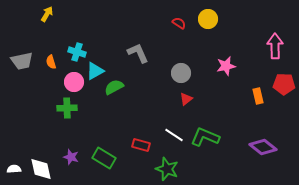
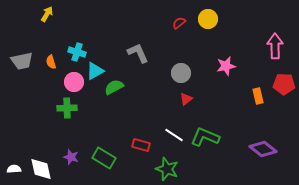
red semicircle: rotated 72 degrees counterclockwise
purple diamond: moved 2 px down
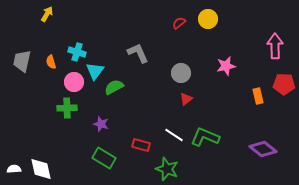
gray trapezoid: rotated 115 degrees clockwise
cyan triangle: rotated 24 degrees counterclockwise
purple star: moved 30 px right, 33 px up
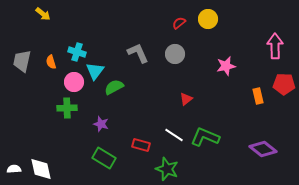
yellow arrow: moved 4 px left; rotated 98 degrees clockwise
gray circle: moved 6 px left, 19 px up
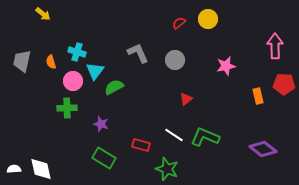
gray circle: moved 6 px down
pink circle: moved 1 px left, 1 px up
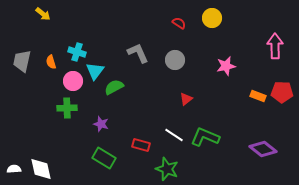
yellow circle: moved 4 px right, 1 px up
red semicircle: rotated 72 degrees clockwise
red pentagon: moved 2 px left, 8 px down
orange rectangle: rotated 56 degrees counterclockwise
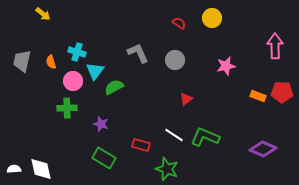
purple diamond: rotated 16 degrees counterclockwise
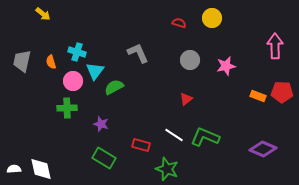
red semicircle: rotated 16 degrees counterclockwise
gray circle: moved 15 px right
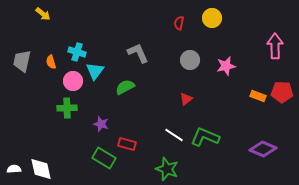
red semicircle: rotated 96 degrees counterclockwise
green semicircle: moved 11 px right
red rectangle: moved 14 px left, 1 px up
